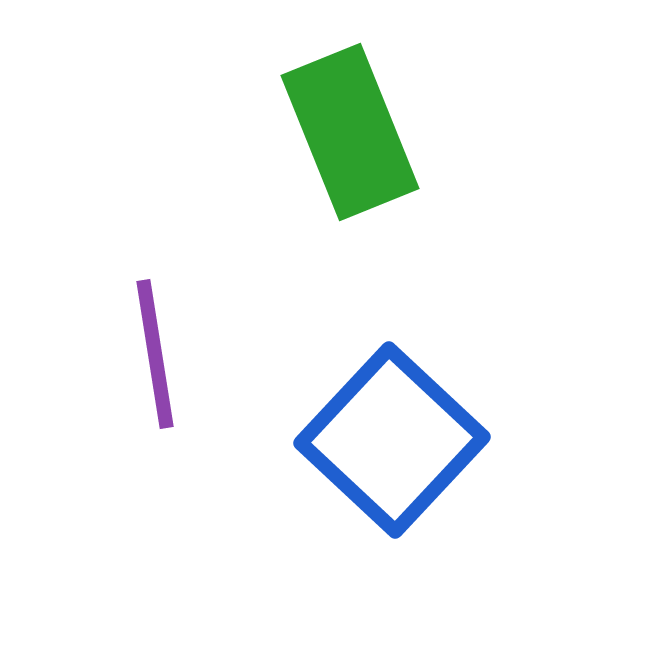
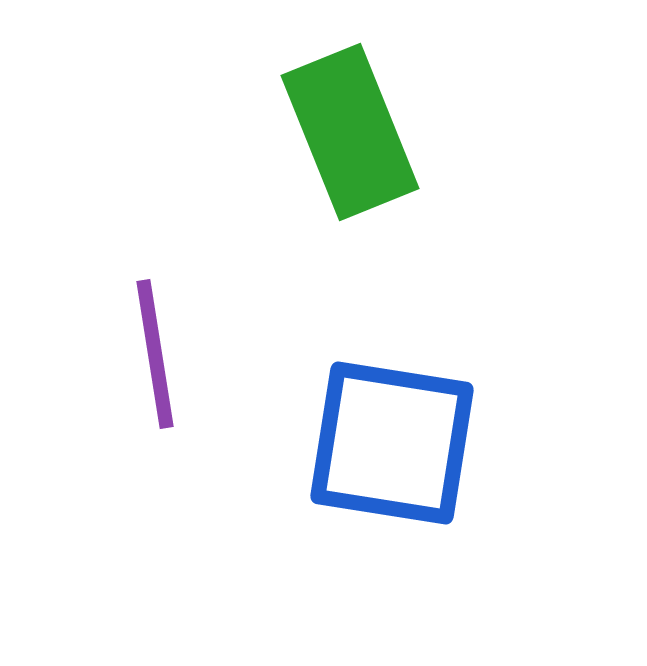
blue square: moved 3 px down; rotated 34 degrees counterclockwise
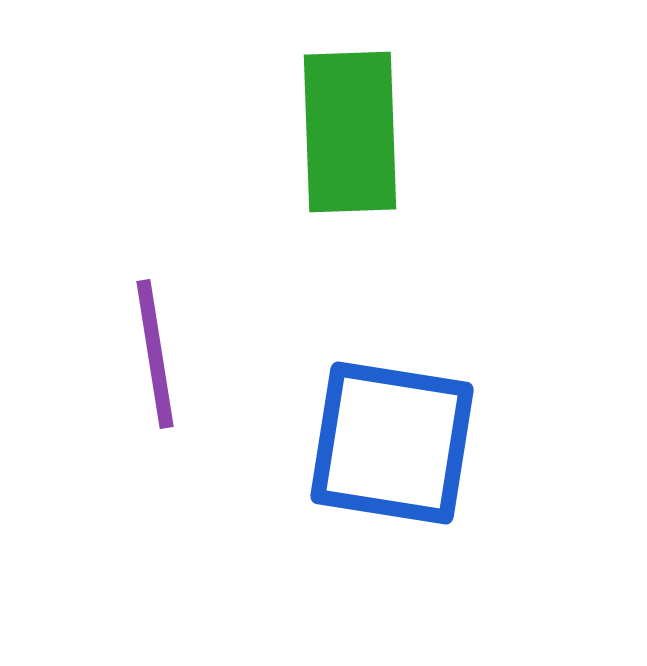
green rectangle: rotated 20 degrees clockwise
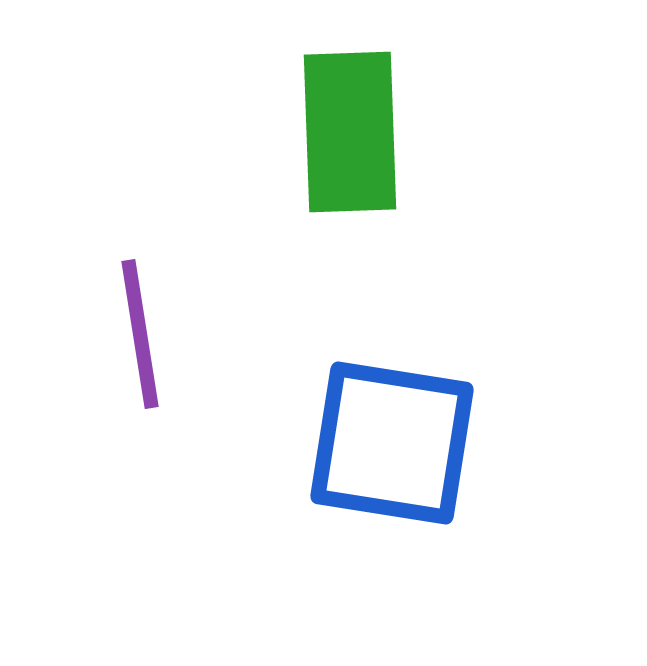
purple line: moved 15 px left, 20 px up
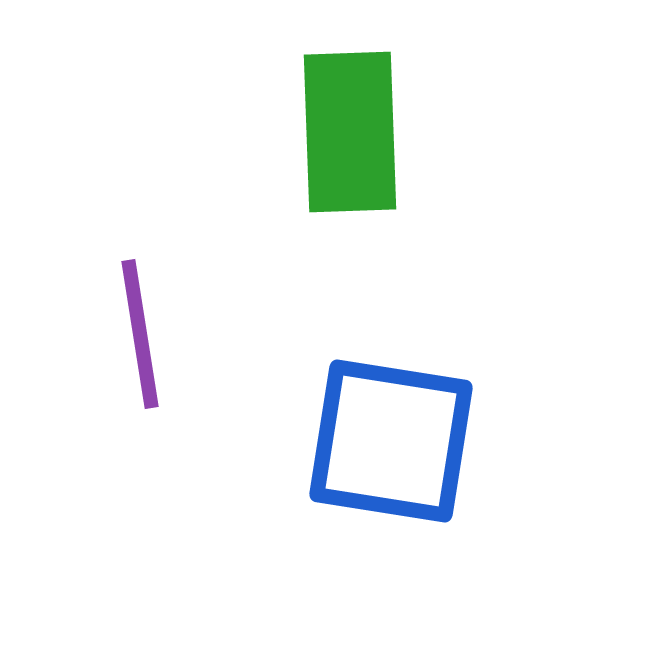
blue square: moved 1 px left, 2 px up
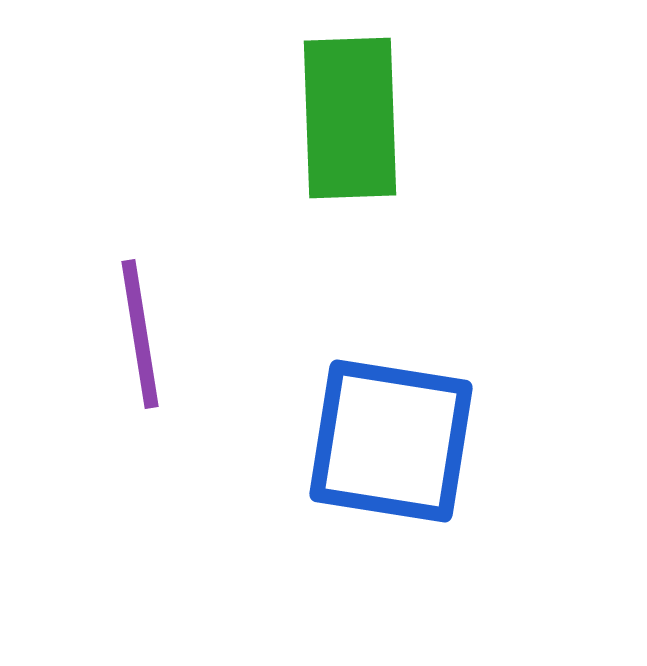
green rectangle: moved 14 px up
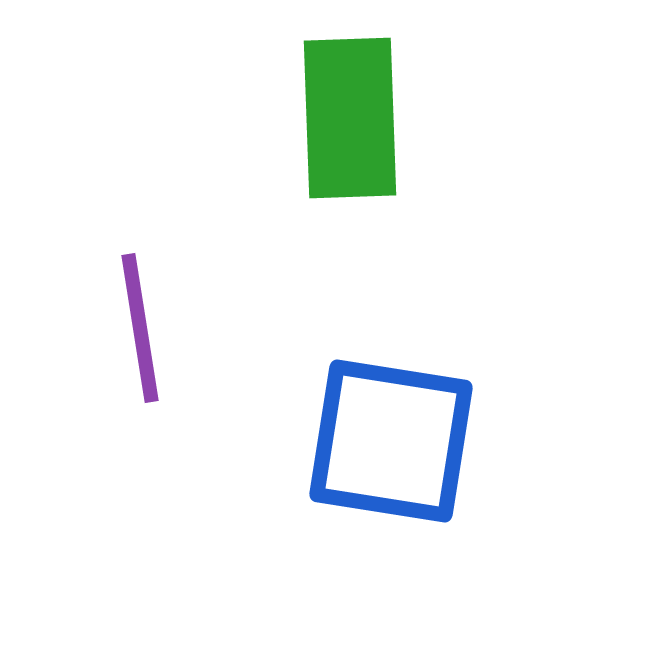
purple line: moved 6 px up
